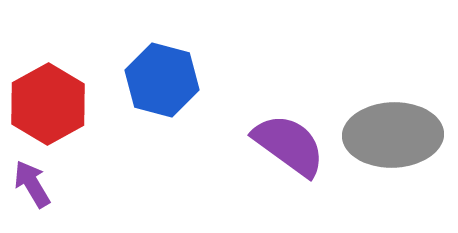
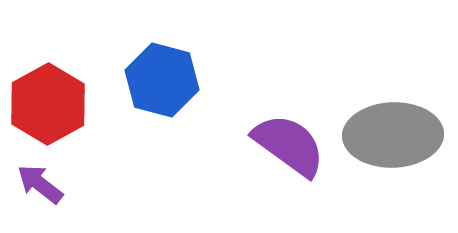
purple arrow: moved 8 px right; rotated 21 degrees counterclockwise
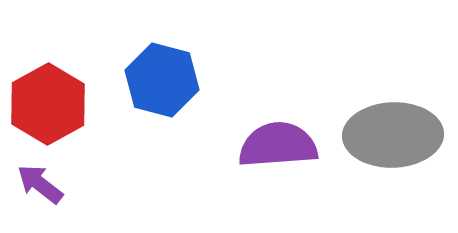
purple semicircle: moved 11 px left; rotated 40 degrees counterclockwise
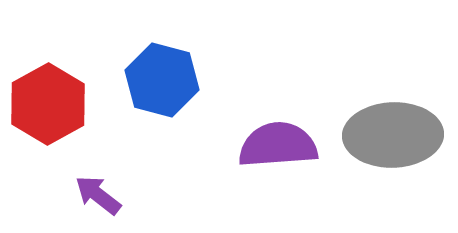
purple arrow: moved 58 px right, 11 px down
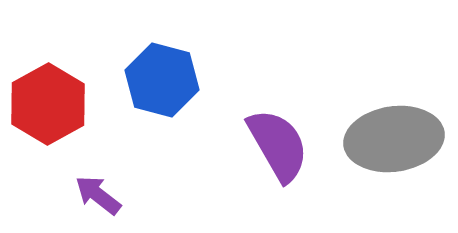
gray ellipse: moved 1 px right, 4 px down; rotated 6 degrees counterclockwise
purple semicircle: rotated 64 degrees clockwise
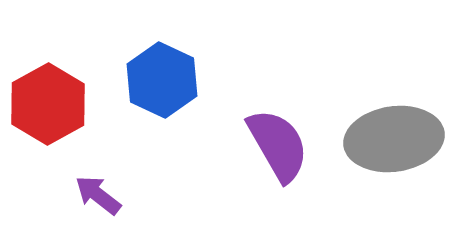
blue hexagon: rotated 10 degrees clockwise
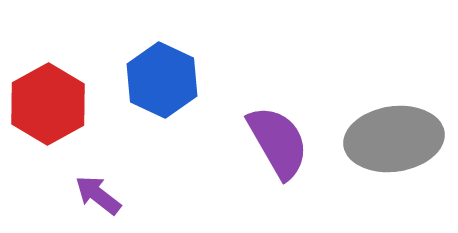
purple semicircle: moved 3 px up
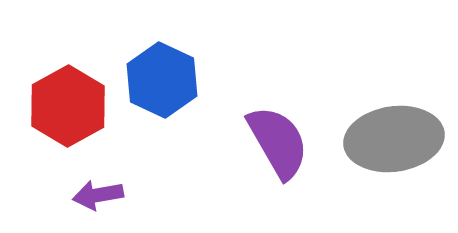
red hexagon: moved 20 px right, 2 px down
purple arrow: rotated 48 degrees counterclockwise
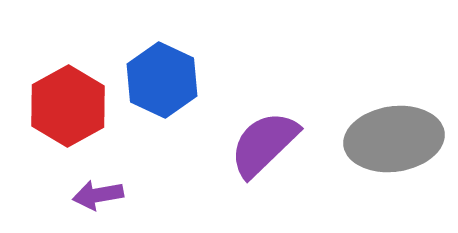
purple semicircle: moved 14 px left, 2 px down; rotated 104 degrees counterclockwise
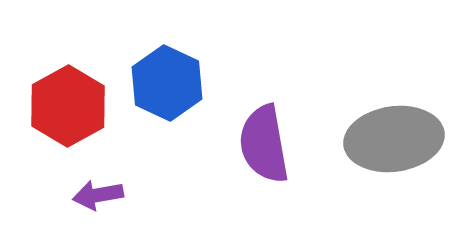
blue hexagon: moved 5 px right, 3 px down
purple semicircle: rotated 56 degrees counterclockwise
